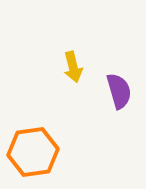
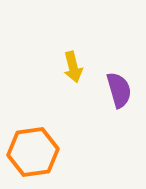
purple semicircle: moved 1 px up
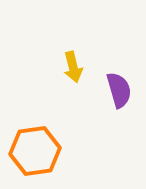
orange hexagon: moved 2 px right, 1 px up
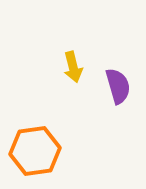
purple semicircle: moved 1 px left, 4 px up
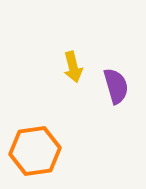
purple semicircle: moved 2 px left
